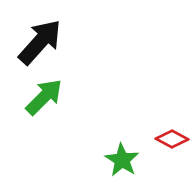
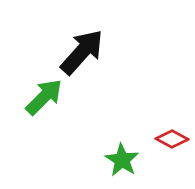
black arrow: moved 42 px right, 10 px down
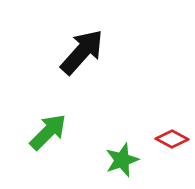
green arrow: moved 4 px right, 35 px down
green star: rotated 20 degrees clockwise
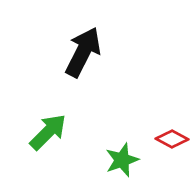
black arrow: moved 1 px right; rotated 15 degrees counterclockwise
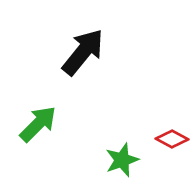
black arrow: rotated 12 degrees clockwise
green arrow: moved 10 px left, 8 px up
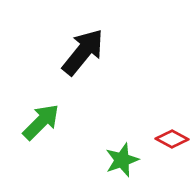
green arrow: moved 3 px right, 2 px up
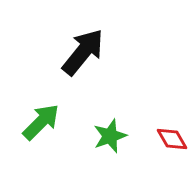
red diamond: rotated 32 degrees clockwise
green star: moved 12 px left, 24 px up
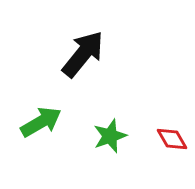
black arrow: moved 2 px down
green arrow: rotated 15 degrees clockwise
